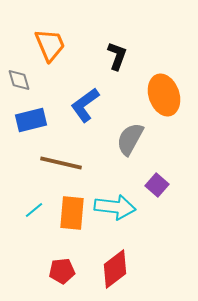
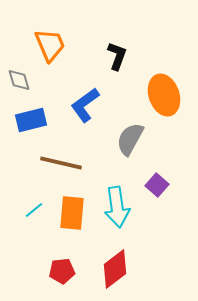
cyan arrow: moved 2 px right; rotated 75 degrees clockwise
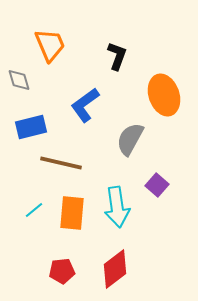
blue rectangle: moved 7 px down
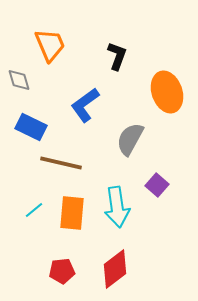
orange ellipse: moved 3 px right, 3 px up
blue rectangle: rotated 40 degrees clockwise
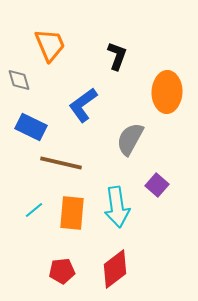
orange ellipse: rotated 21 degrees clockwise
blue L-shape: moved 2 px left
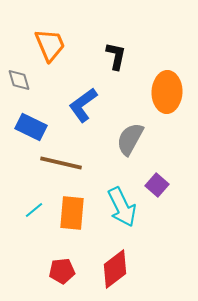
black L-shape: moved 1 px left; rotated 8 degrees counterclockwise
cyan arrow: moved 5 px right; rotated 18 degrees counterclockwise
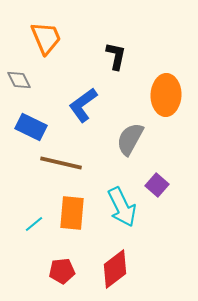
orange trapezoid: moved 4 px left, 7 px up
gray diamond: rotated 10 degrees counterclockwise
orange ellipse: moved 1 px left, 3 px down
cyan line: moved 14 px down
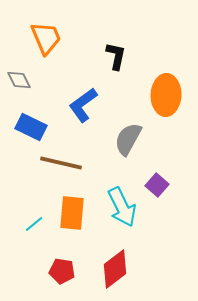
gray semicircle: moved 2 px left
red pentagon: rotated 15 degrees clockwise
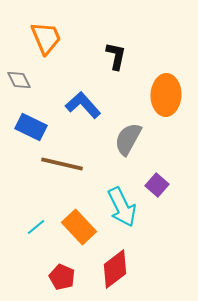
blue L-shape: rotated 84 degrees clockwise
brown line: moved 1 px right, 1 px down
orange rectangle: moved 7 px right, 14 px down; rotated 48 degrees counterclockwise
cyan line: moved 2 px right, 3 px down
red pentagon: moved 6 px down; rotated 15 degrees clockwise
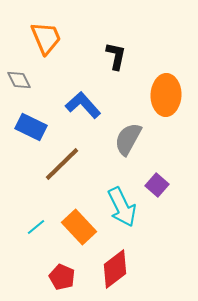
brown line: rotated 57 degrees counterclockwise
